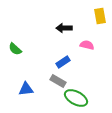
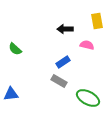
yellow rectangle: moved 3 px left, 5 px down
black arrow: moved 1 px right, 1 px down
gray rectangle: moved 1 px right
blue triangle: moved 15 px left, 5 px down
green ellipse: moved 12 px right
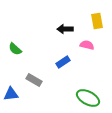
gray rectangle: moved 25 px left, 1 px up
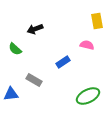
black arrow: moved 30 px left; rotated 21 degrees counterclockwise
green ellipse: moved 2 px up; rotated 55 degrees counterclockwise
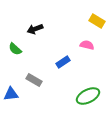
yellow rectangle: rotated 49 degrees counterclockwise
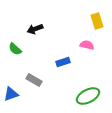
yellow rectangle: rotated 42 degrees clockwise
blue rectangle: rotated 16 degrees clockwise
blue triangle: rotated 14 degrees counterclockwise
